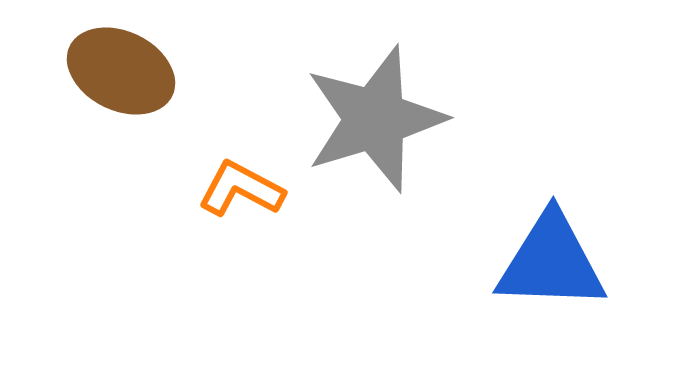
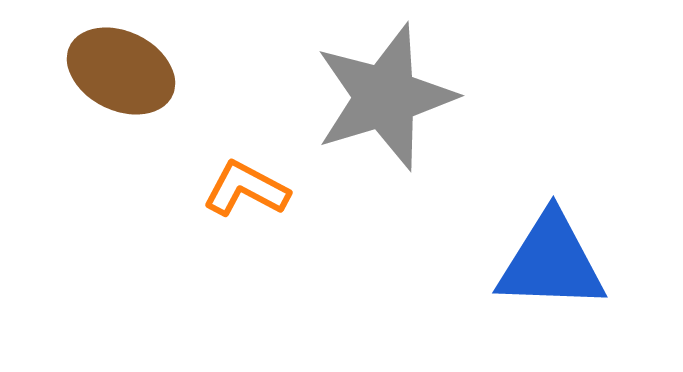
gray star: moved 10 px right, 22 px up
orange L-shape: moved 5 px right
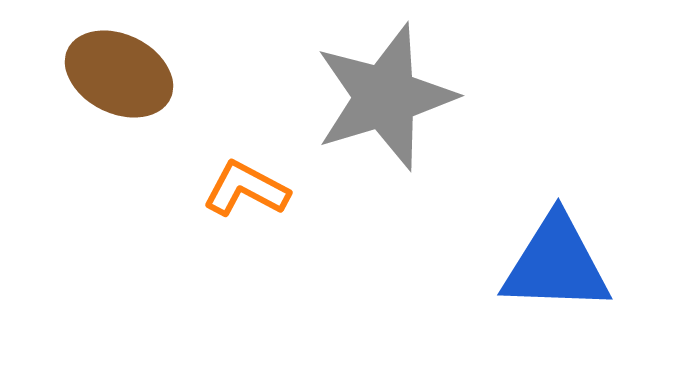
brown ellipse: moved 2 px left, 3 px down
blue triangle: moved 5 px right, 2 px down
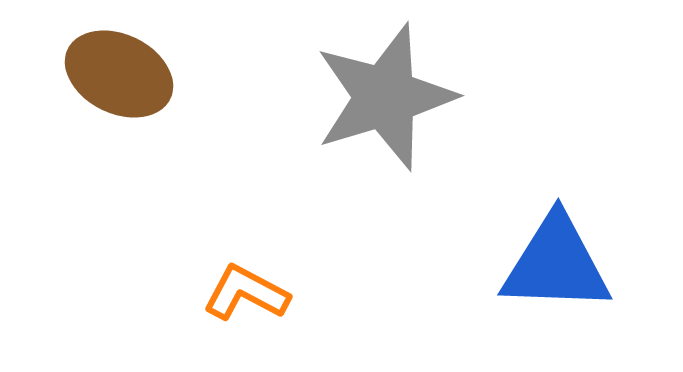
orange L-shape: moved 104 px down
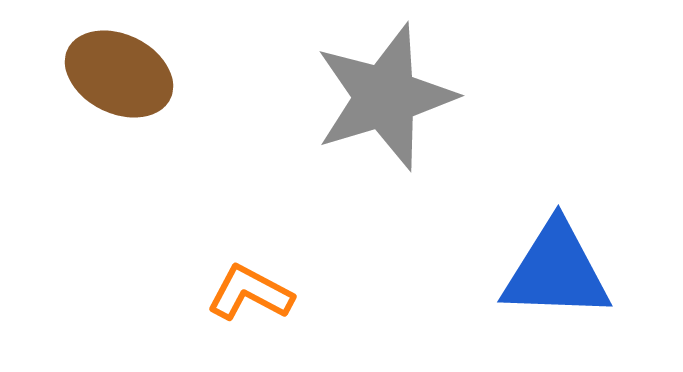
blue triangle: moved 7 px down
orange L-shape: moved 4 px right
